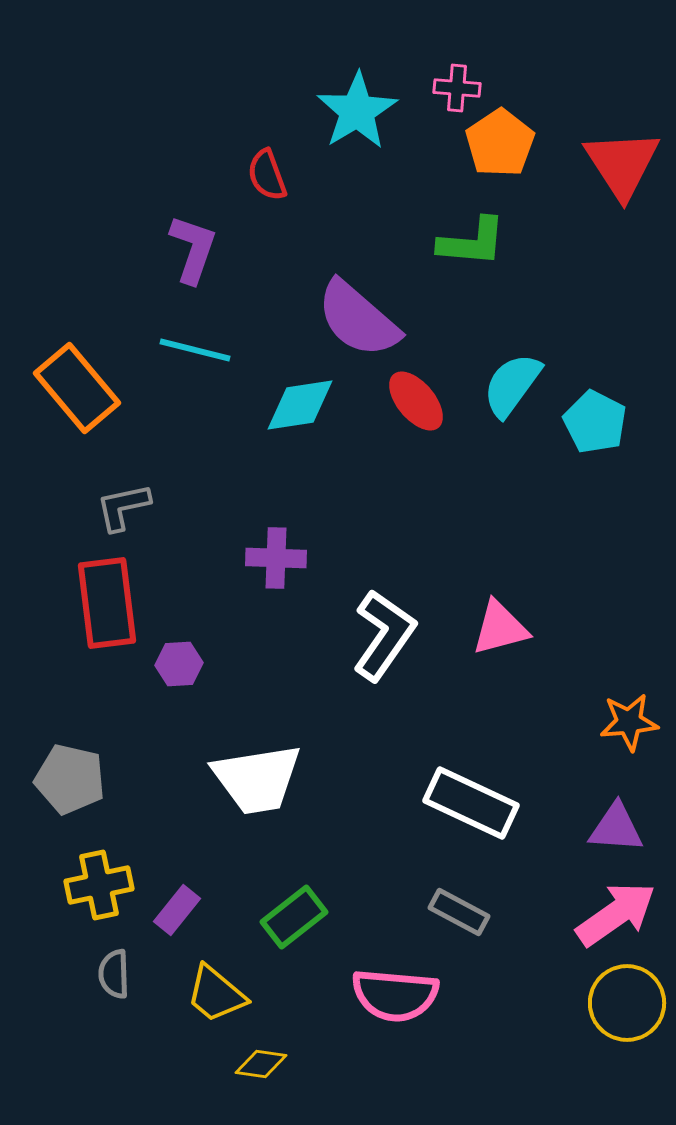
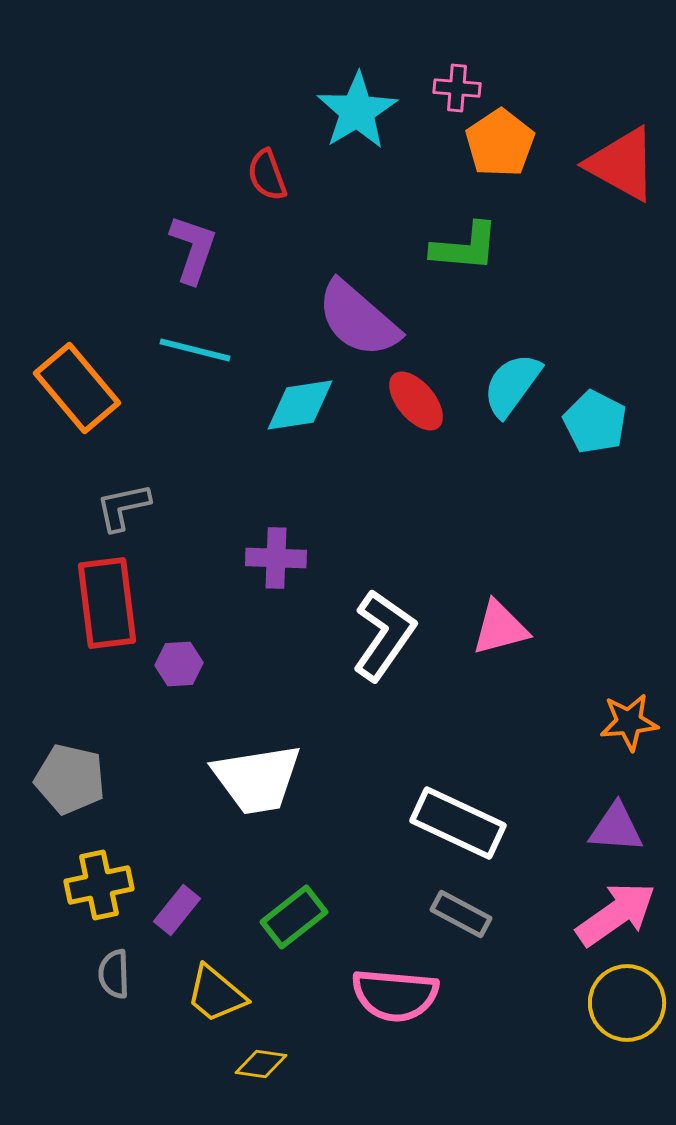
red triangle: rotated 28 degrees counterclockwise
green L-shape: moved 7 px left, 5 px down
white rectangle: moved 13 px left, 20 px down
gray rectangle: moved 2 px right, 2 px down
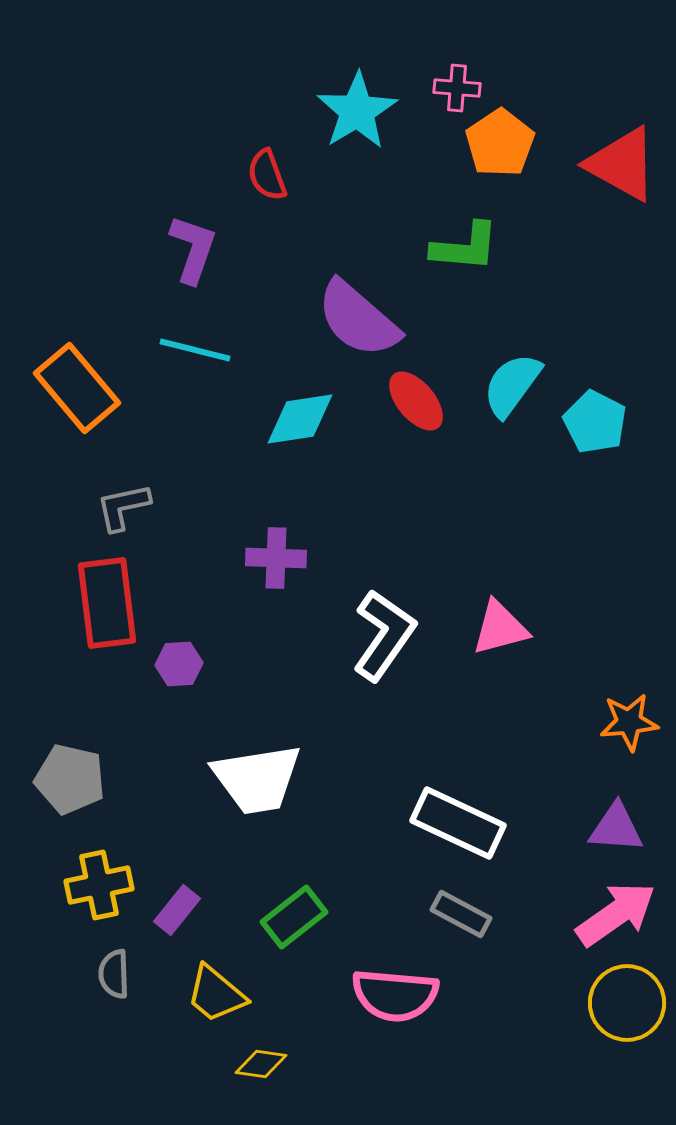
cyan diamond: moved 14 px down
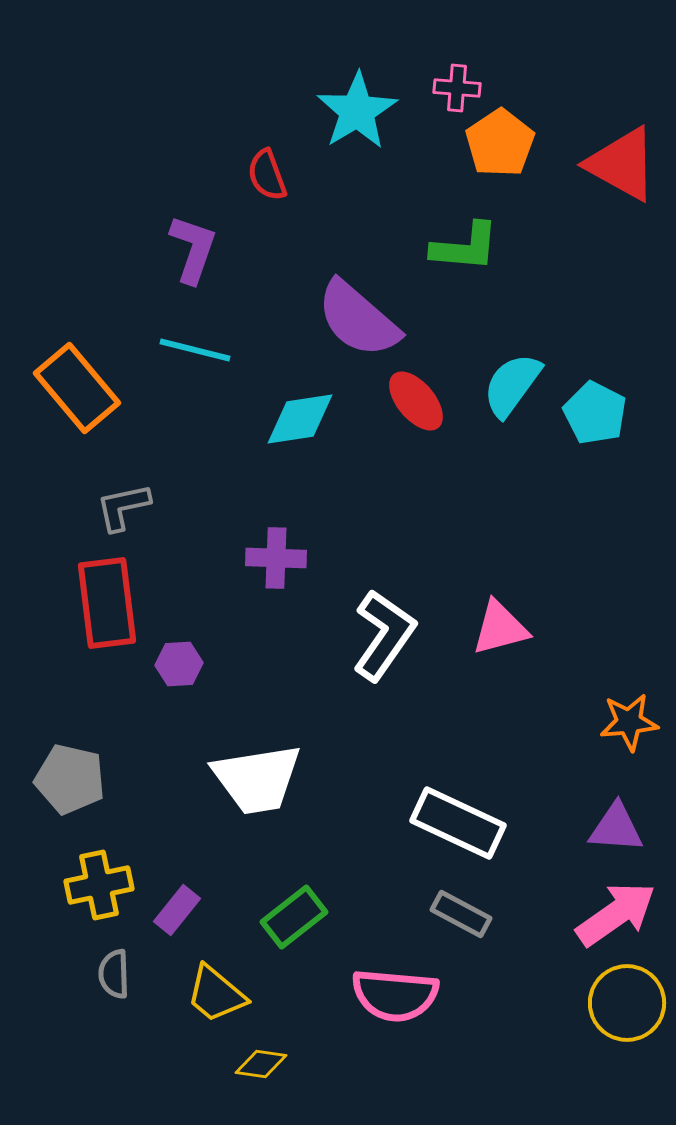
cyan pentagon: moved 9 px up
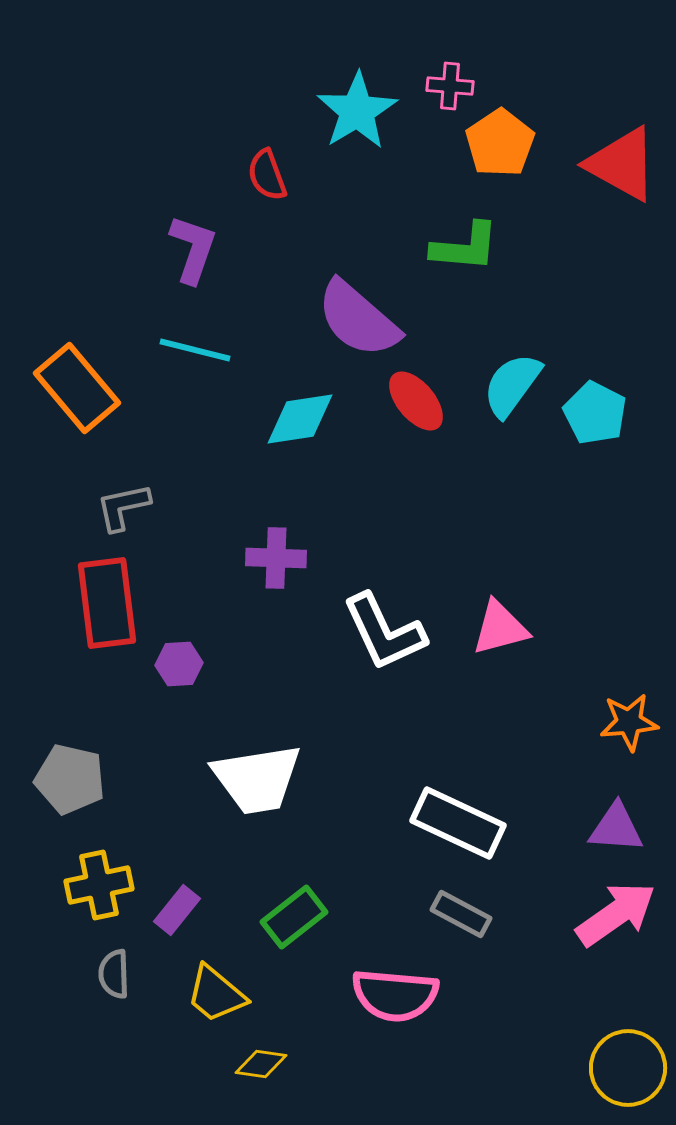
pink cross: moved 7 px left, 2 px up
white L-shape: moved 3 px up; rotated 120 degrees clockwise
yellow circle: moved 1 px right, 65 px down
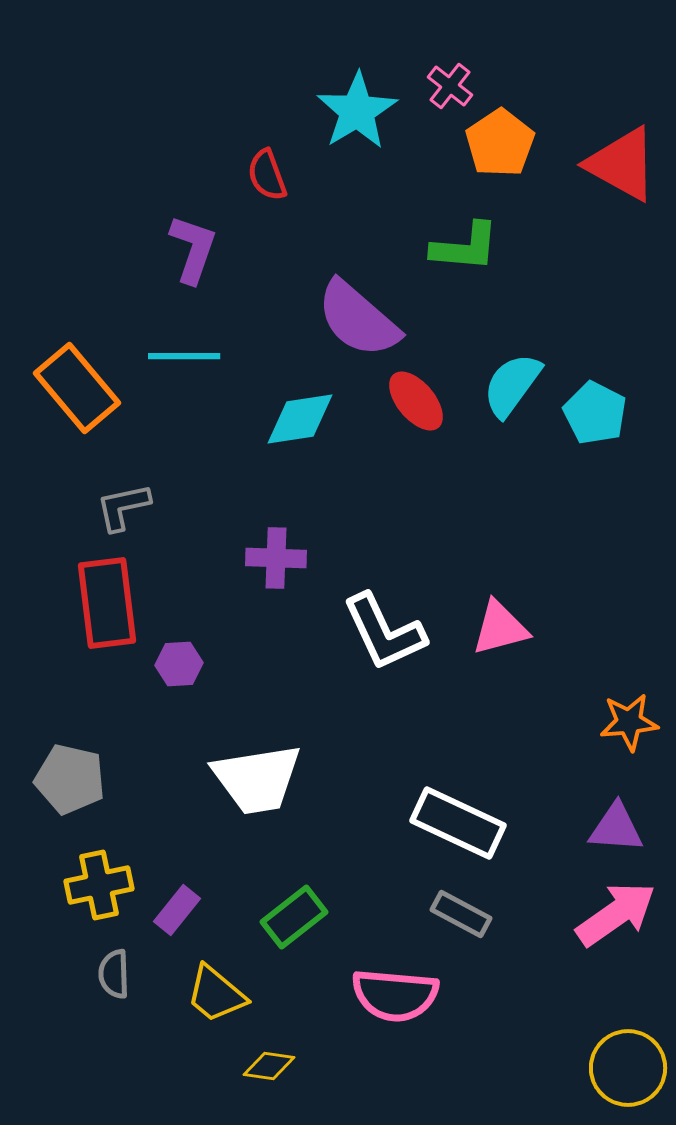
pink cross: rotated 33 degrees clockwise
cyan line: moved 11 px left, 6 px down; rotated 14 degrees counterclockwise
yellow diamond: moved 8 px right, 2 px down
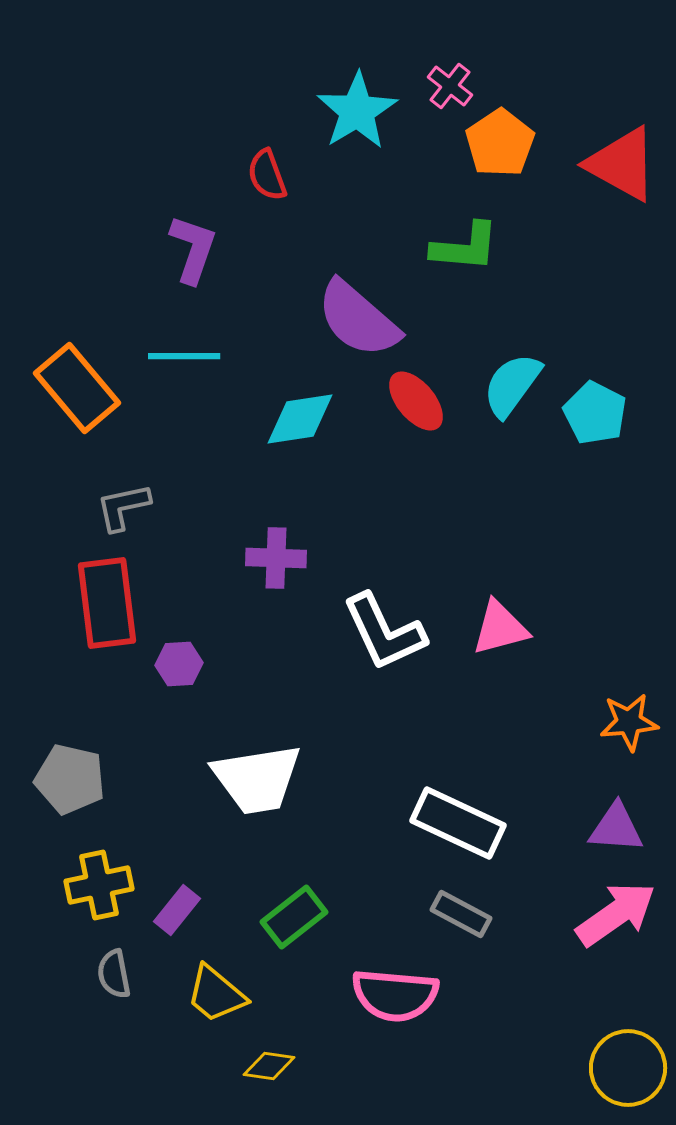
gray semicircle: rotated 9 degrees counterclockwise
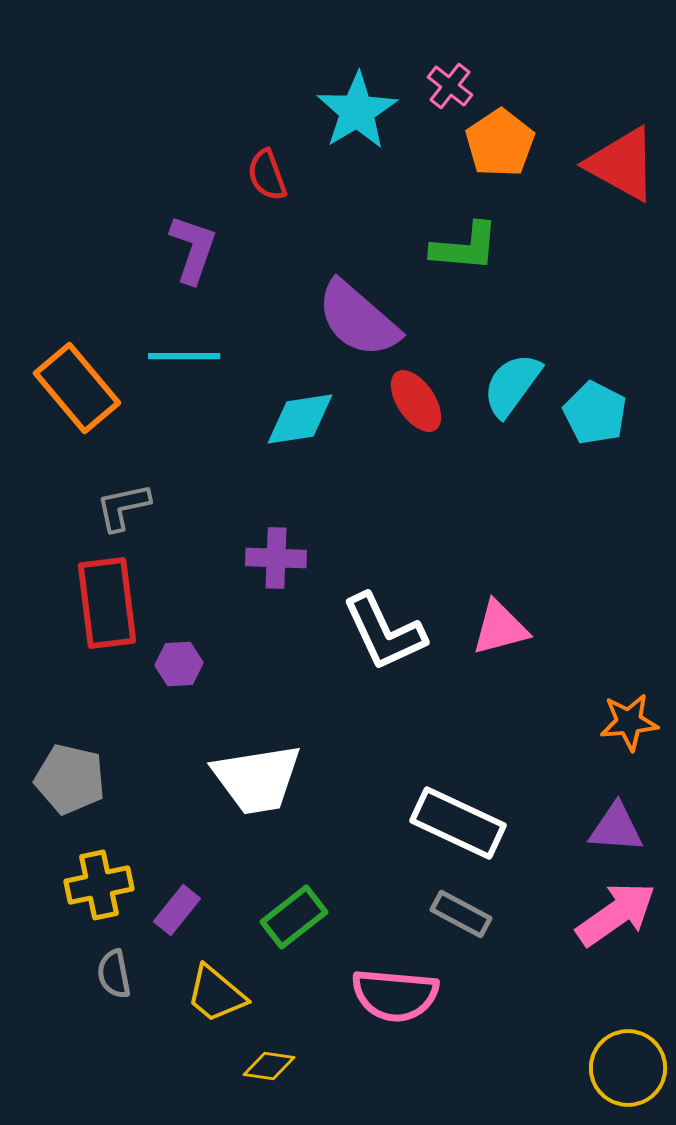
red ellipse: rotated 6 degrees clockwise
